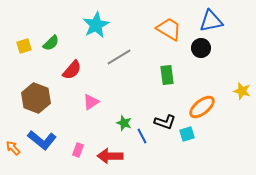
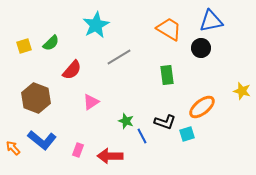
green star: moved 2 px right, 2 px up
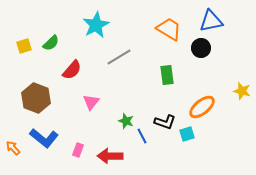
pink triangle: rotated 18 degrees counterclockwise
blue L-shape: moved 2 px right, 2 px up
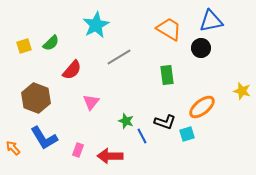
blue L-shape: rotated 20 degrees clockwise
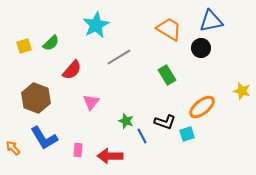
green rectangle: rotated 24 degrees counterclockwise
pink rectangle: rotated 16 degrees counterclockwise
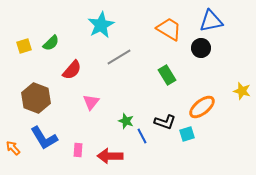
cyan star: moved 5 px right
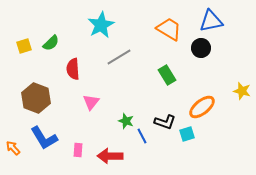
red semicircle: moved 1 px right, 1 px up; rotated 135 degrees clockwise
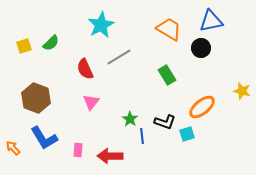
red semicircle: moved 12 px right; rotated 20 degrees counterclockwise
green star: moved 4 px right, 2 px up; rotated 14 degrees clockwise
blue line: rotated 21 degrees clockwise
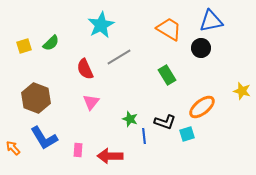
green star: rotated 14 degrees counterclockwise
blue line: moved 2 px right
